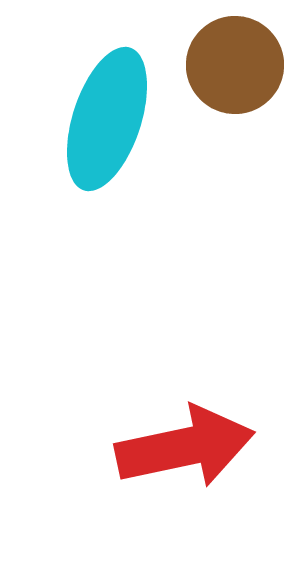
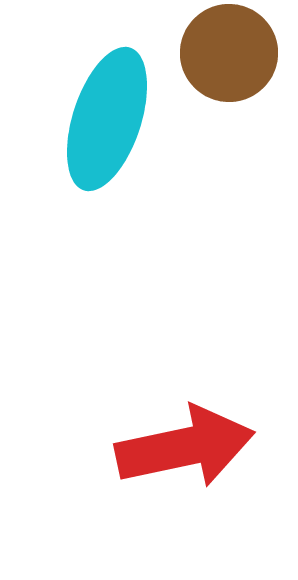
brown circle: moved 6 px left, 12 px up
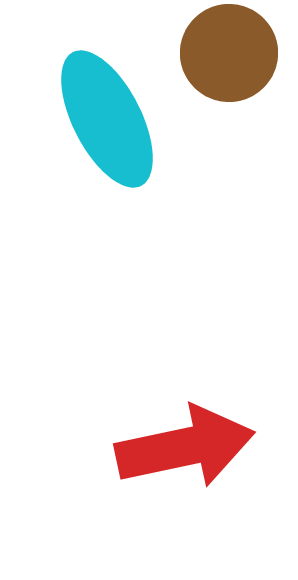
cyan ellipse: rotated 45 degrees counterclockwise
